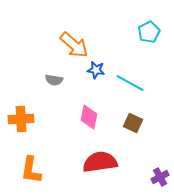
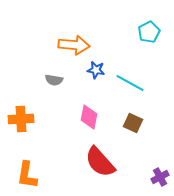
orange arrow: rotated 36 degrees counterclockwise
red semicircle: rotated 124 degrees counterclockwise
orange L-shape: moved 4 px left, 5 px down
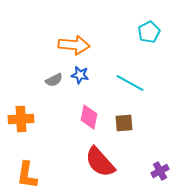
blue star: moved 16 px left, 5 px down
gray semicircle: rotated 36 degrees counterclockwise
brown square: moved 9 px left; rotated 30 degrees counterclockwise
purple cross: moved 6 px up
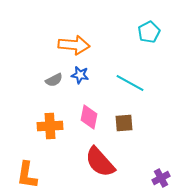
orange cross: moved 29 px right, 7 px down
purple cross: moved 1 px right, 7 px down
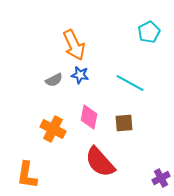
orange arrow: rotated 60 degrees clockwise
orange cross: moved 3 px right, 3 px down; rotated 30 degrees clockwise
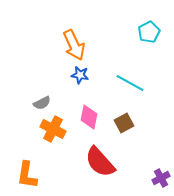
gray semicircle: moved 12 px left, 23 px down
brown square: rotated 24 degrees counterclockwise
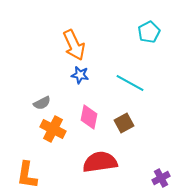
red semicircle: rotated 124 degrees clockwise
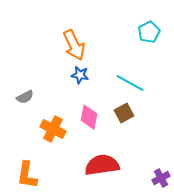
gray semicircle: moved 17 px left, 6 px up
brown square: moved 10 px up
red semicircle: moved 2 px right, 3 px down
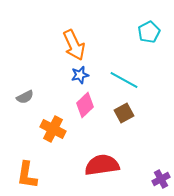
blue star: rotated 24 degrees counterclockwise
cyan line: moved 6 px left, 3 px up
pink diamond: moved 4 px left, 12 px up; rotated 35 degrees clockwise
purple cross: moved 1 px down
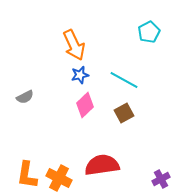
orange cross: moved 6 px right, 49 px down
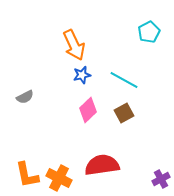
blue star: moved 2 px right
pink diamond: moved 3 px right, 5 px down
orange L-shape: rotated 20 degrees counterclockwise
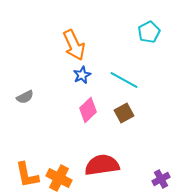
blue star: rotated 12 degrees counterclockwise
